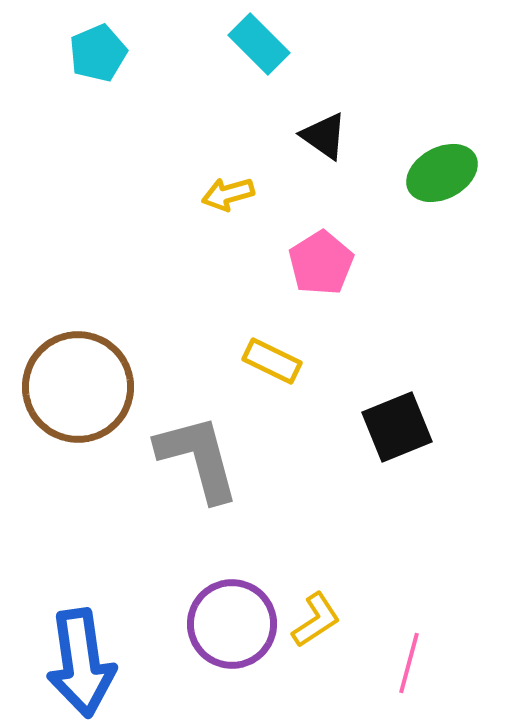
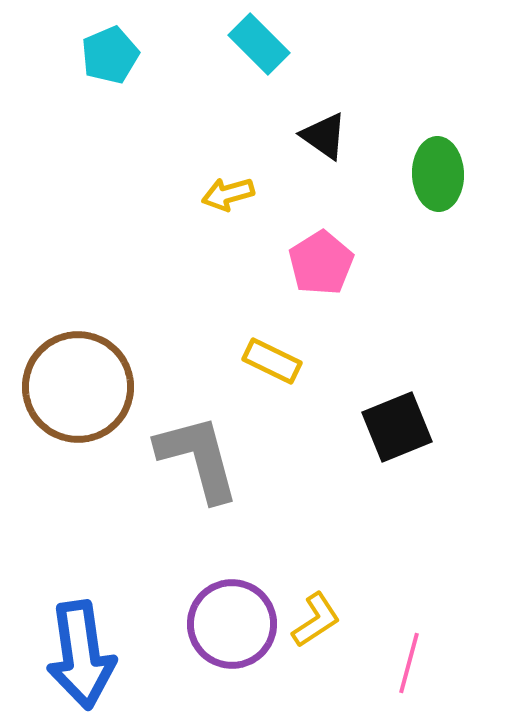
cyan pentagon: moved 12 px right, 2 px down
green ellipse: moved 4 px left, 1 px down; rotated 64 degrees counterclockwise
blue arrow: moved 8 px up
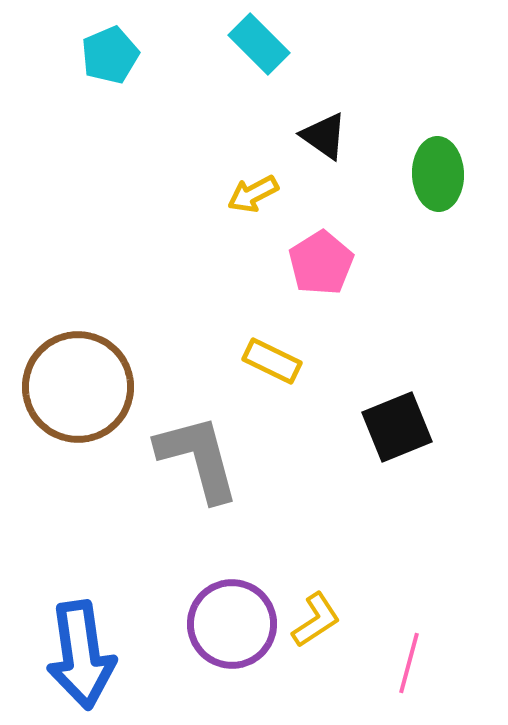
yellow arrow: moved 25 px right; rotated 12 degrees counterclockwise
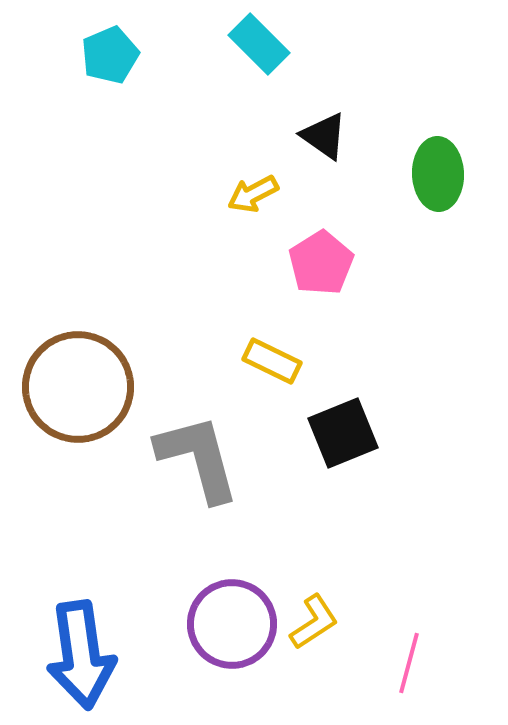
black square: moved 54 px left, 6 px down
yellow L-shape: moved 2 px left, 2 px down
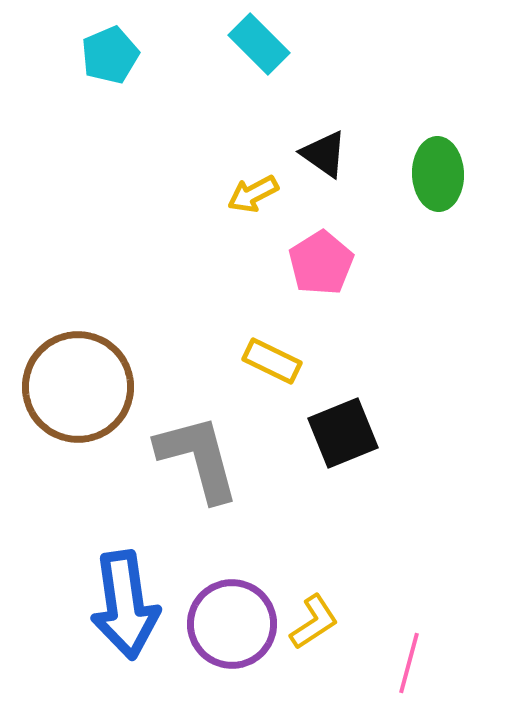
black triangle: moved 18 px down
blue arrow: moved 44 px right, 50 px up
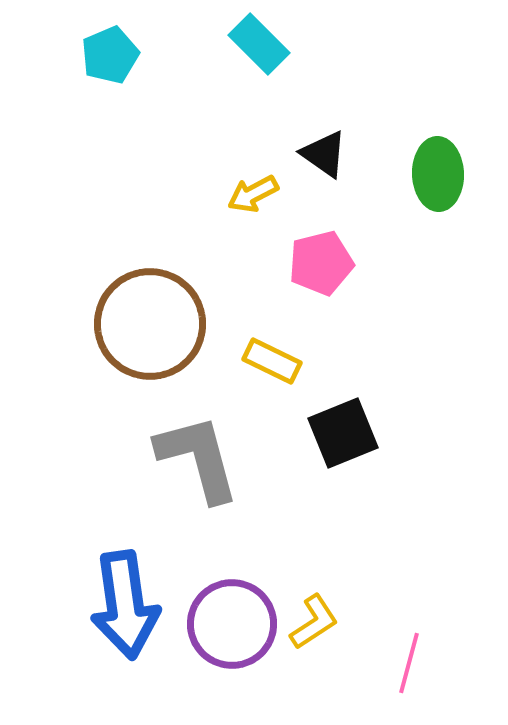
pink pentagon: rotated 18 degrees clockwise
brown circle: moved 72 px right, 63 px up
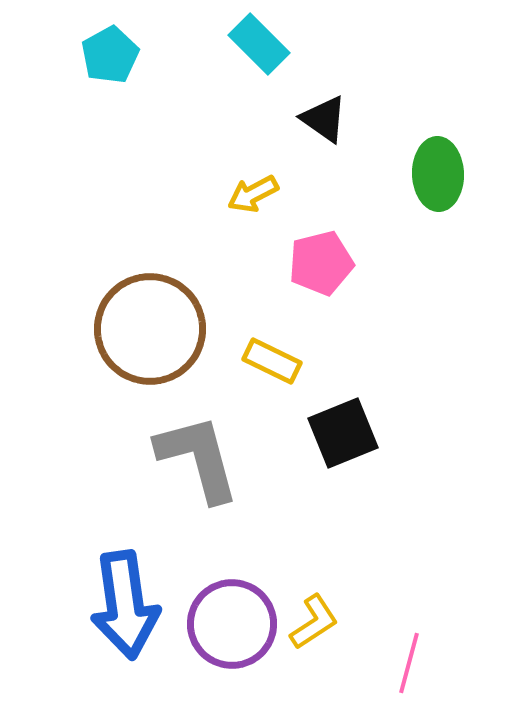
cyan pentagon: rotated 6 degrees counterclockwise
black triangle: moved 35 px up
brown circle: moved 5 px down
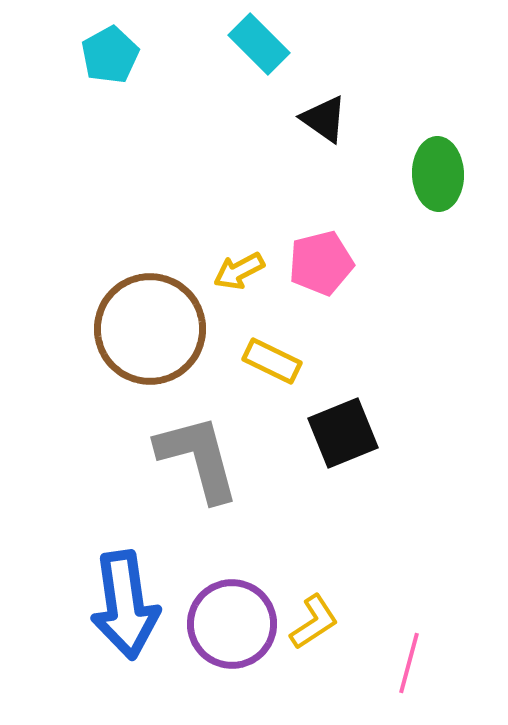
yellow arrow: moved 14 px left, 77 px down
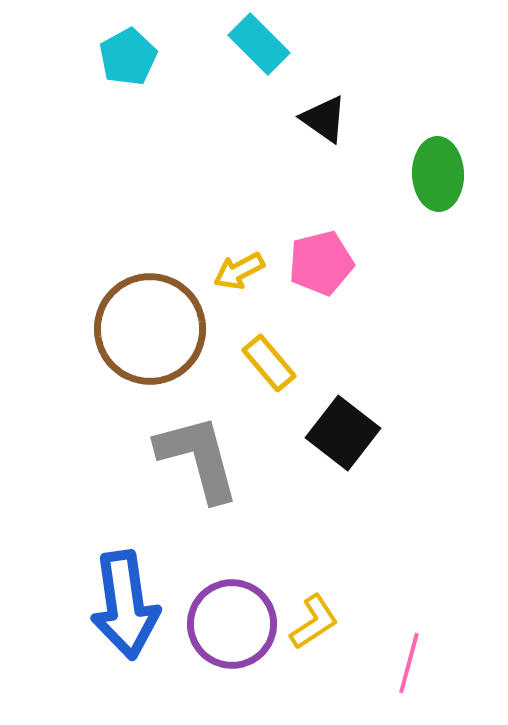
cyan pentagon: moved 18 px right, 2 px down
yellow rectangle: moved 3 px left, 2 px down; rotated 24 degrees clockwise
black square: rotated 30 degrees counterclockwise
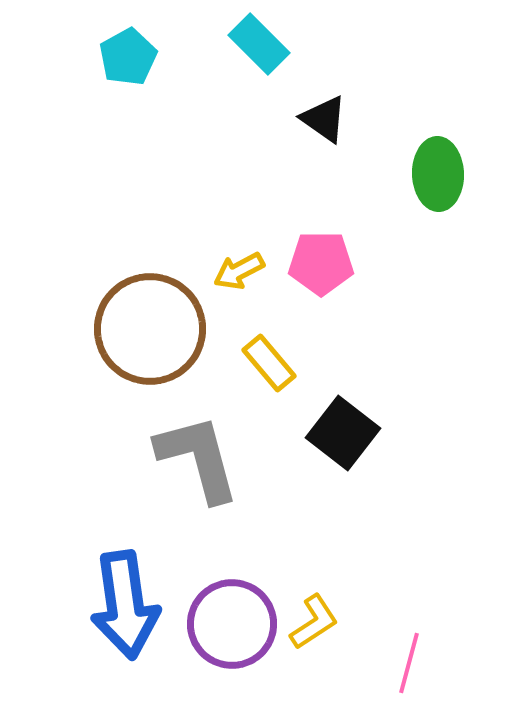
pink pentagon: rotated 14 degrees clockwise
